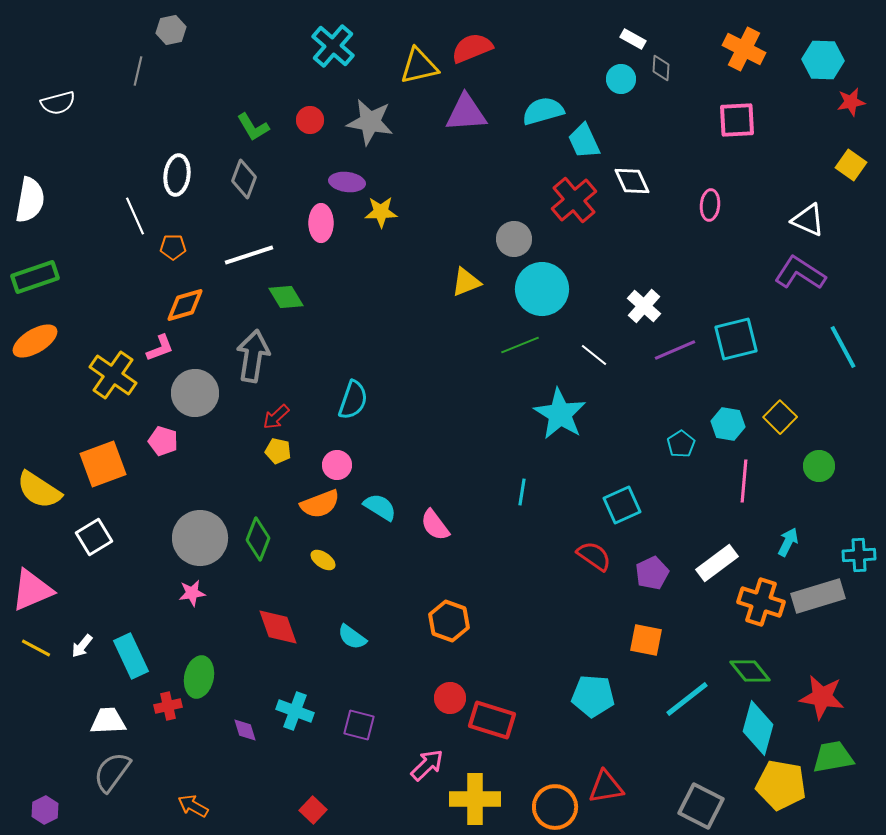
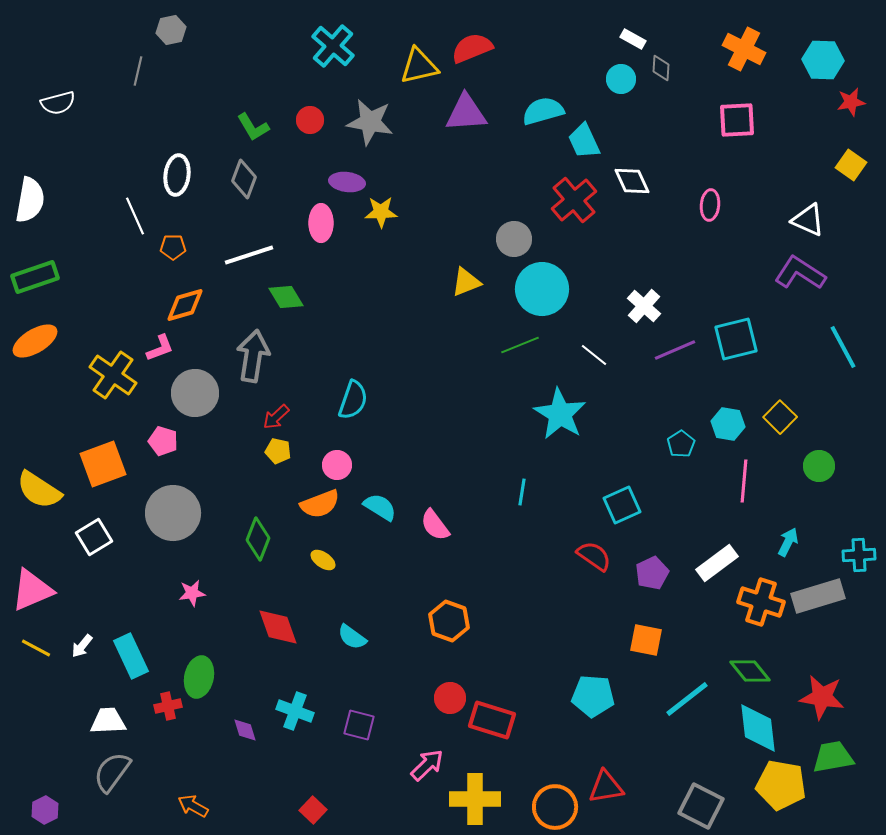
gray circle at (200, 538): moved 27 px left, 25 px up
cyan diamond at (758, 728): rotated 22 degrees counterclockwise
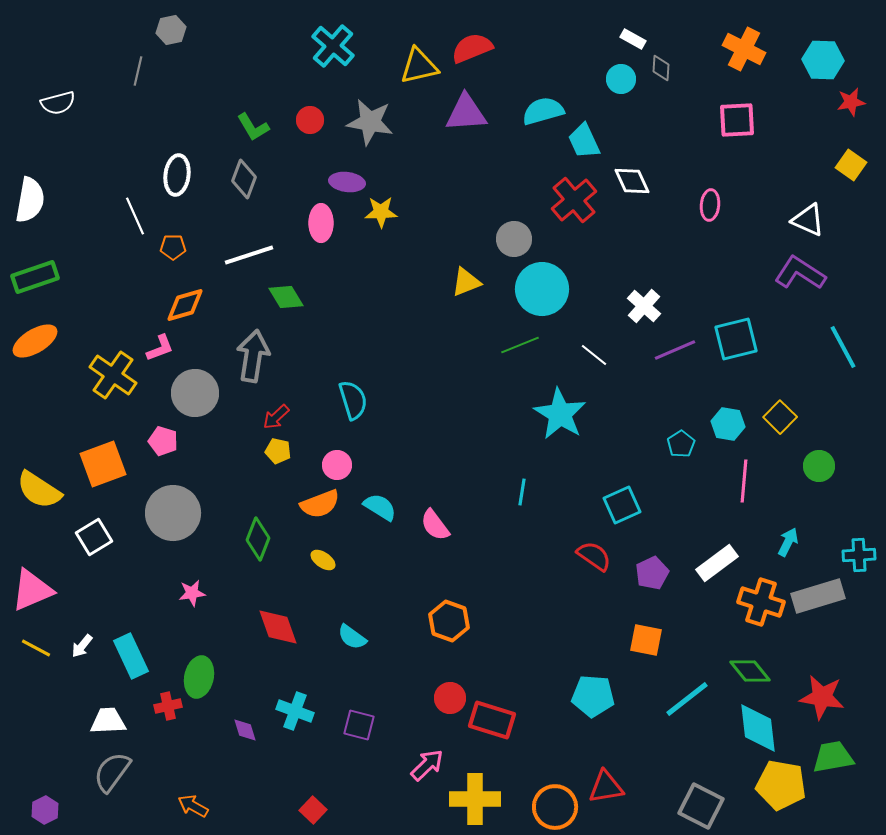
cyan semicircle at (353, 400): rotated 36 degrees counterclockwise
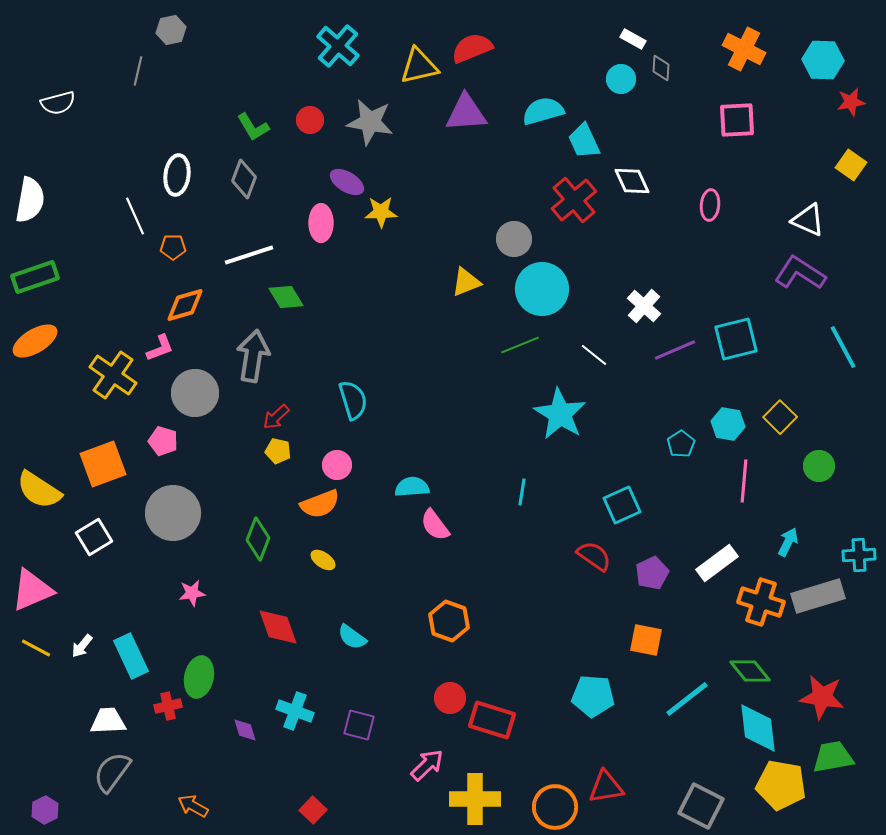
cyan cross at (333, 46): moved 5 px right
purple ellipse at (347, 182): rotated 24 degrees clockwise
cyan semicircle at (380, 507): moved 32 px right, 20 px up; rotated 36 degrees counterclockwise
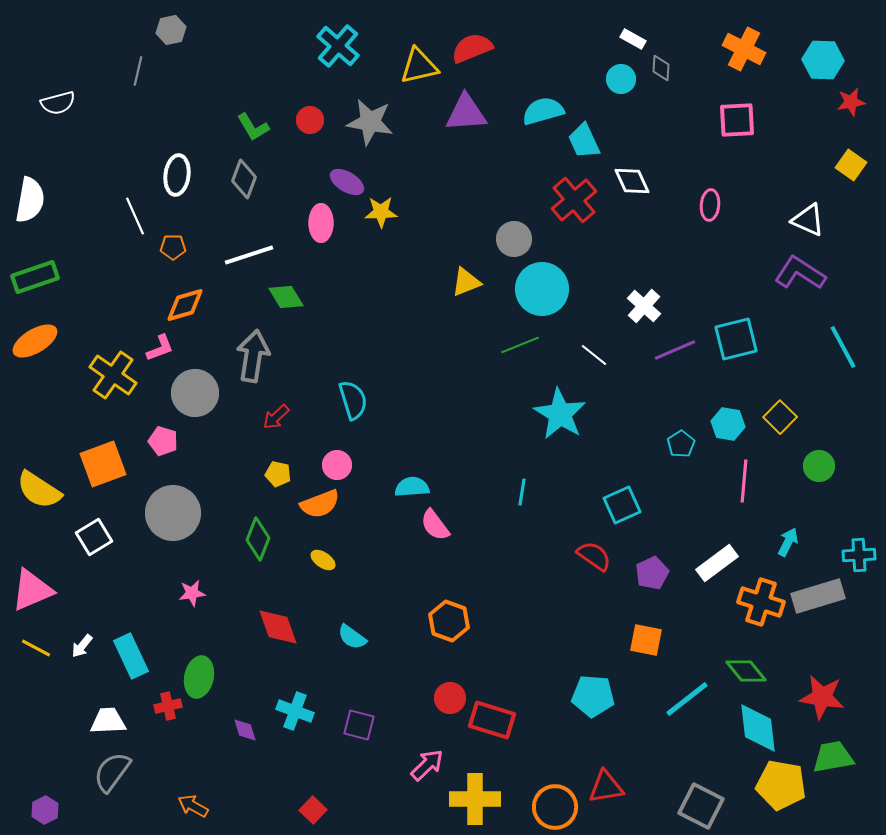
yellow pentagon at (278, 451): moved 23 px down
green diamond at (750, 671): moved 4 px left
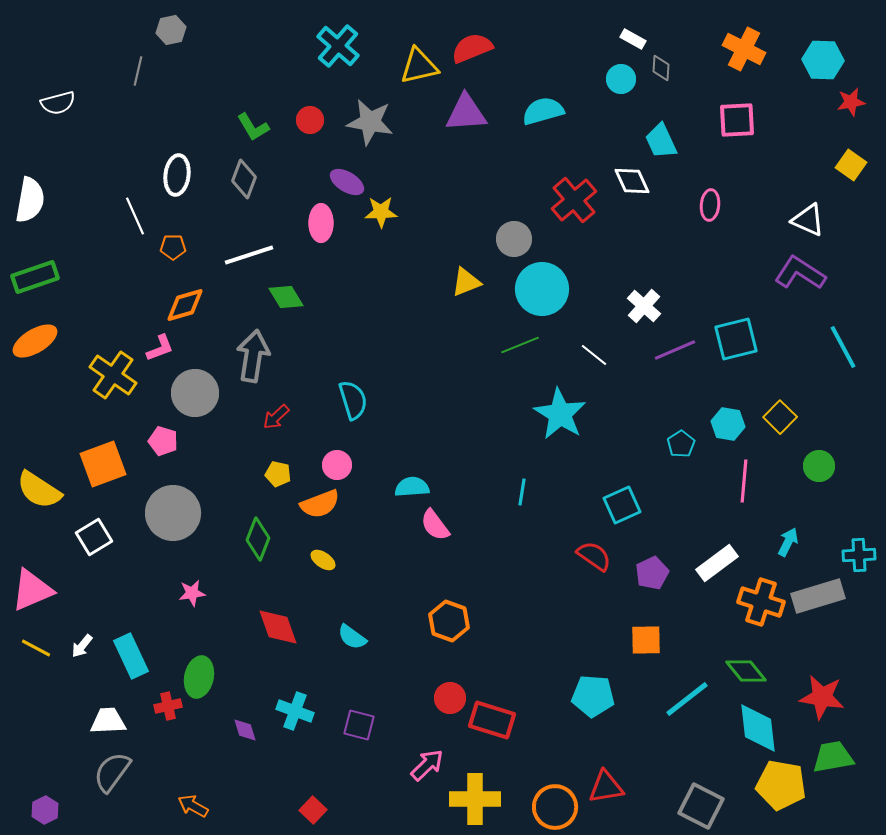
cyan trapezoid at (584, 141): moved 77 px right
orange square at (646, 640): rotated 12 degrees counterclockwise
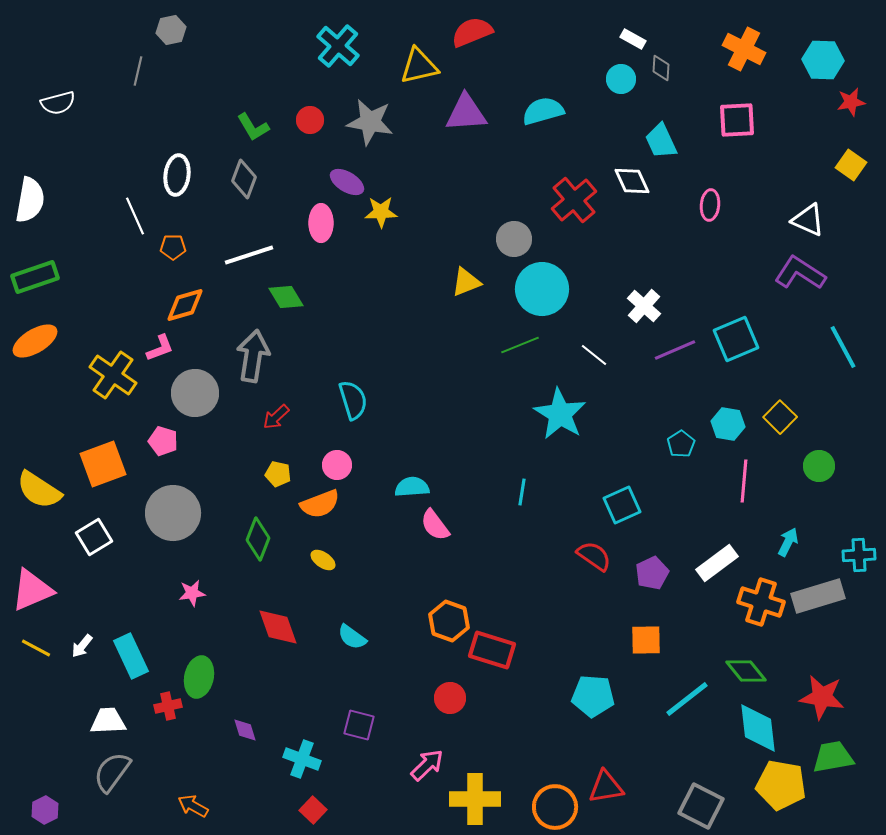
red semicircle at (472, 48): moved 16 px up
cyan square at (736, 339): rotated 9 degrees counterclockwise
cyan cross at (295, 711): moved 7 px right, 48 px down
red rectangle at (492, 720): moved 70 px up
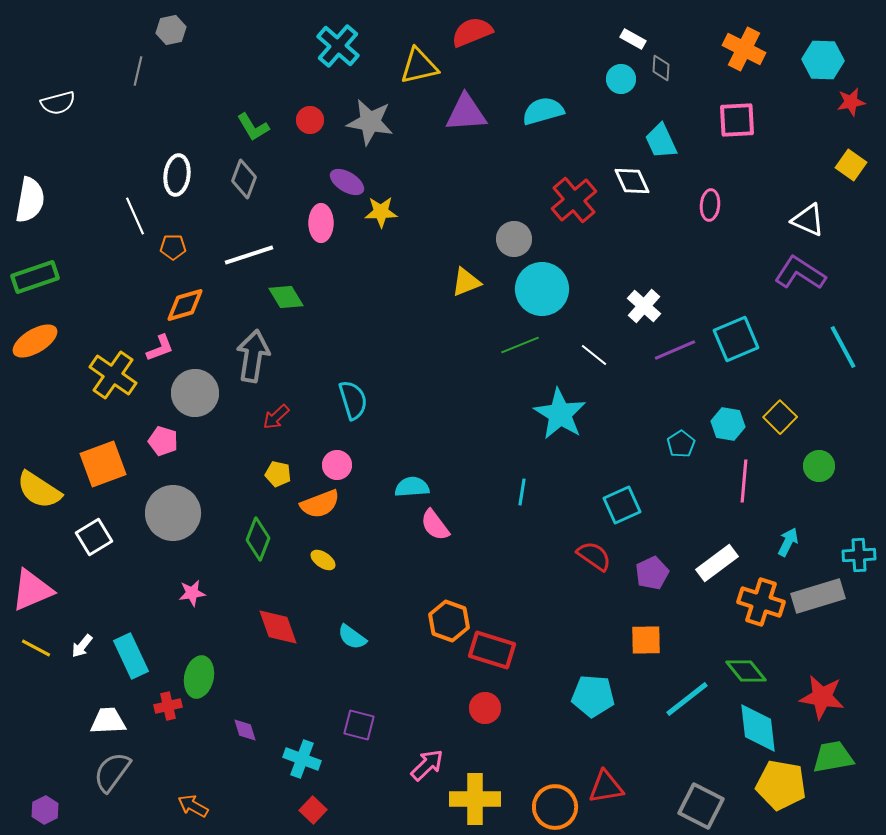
red circle at (450, 698): moved 35 px right, 10 px down
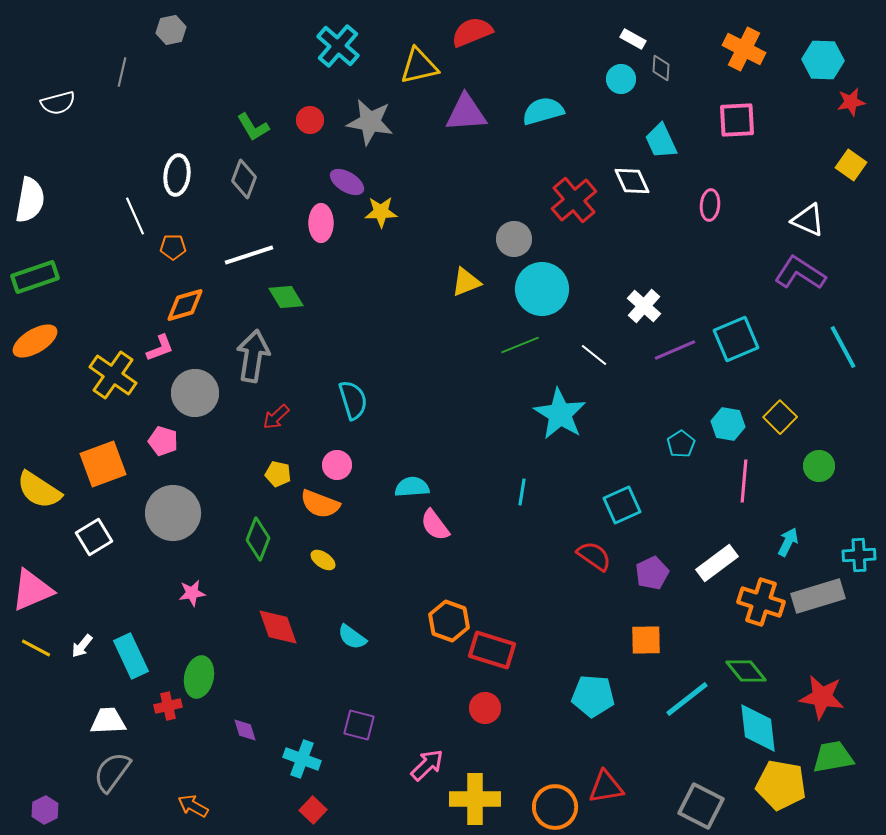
gray line at (138, 71): moved 16 px left, 1 px down
orange semicircle at (320, 504): rotated 42 degrees clockwise
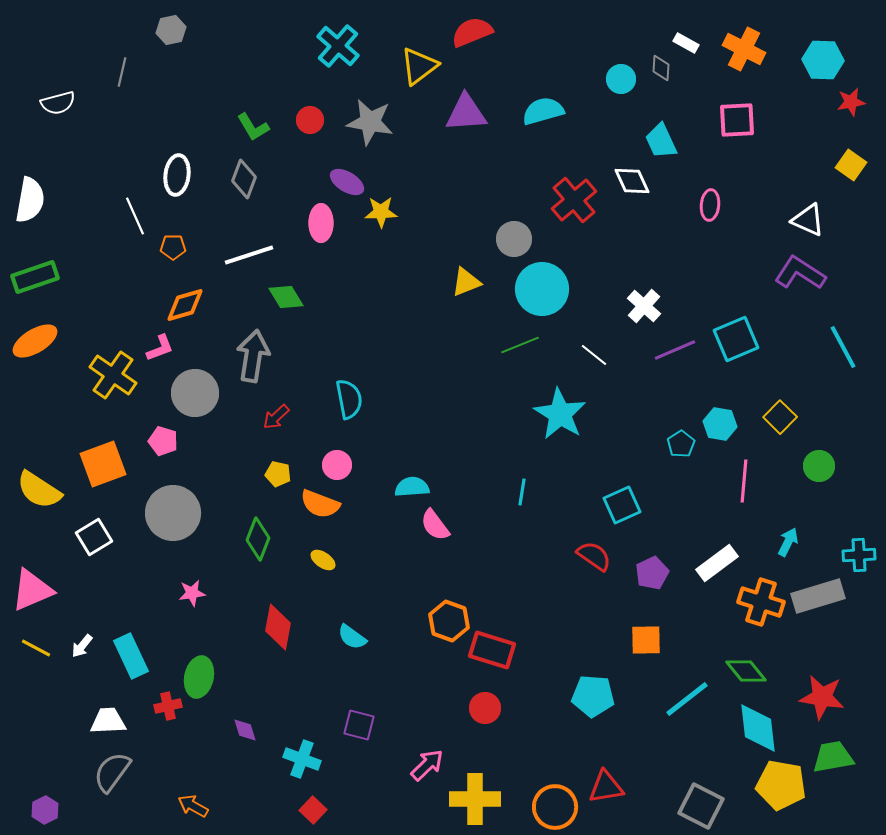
white rectangle at (633, 39): moved 53 px right, 4 px down
yellow triangle at (419, 66): rotated 24 degrees counterclockwise
cyan semicircle at (353, 400): moved 4 px left, 1 px up; rotated 6 degrees clockwise
cyan hexagon at (728, 424): moved 8 px left
red diamond at (278, 627): rotated 30 degrees clockwise
